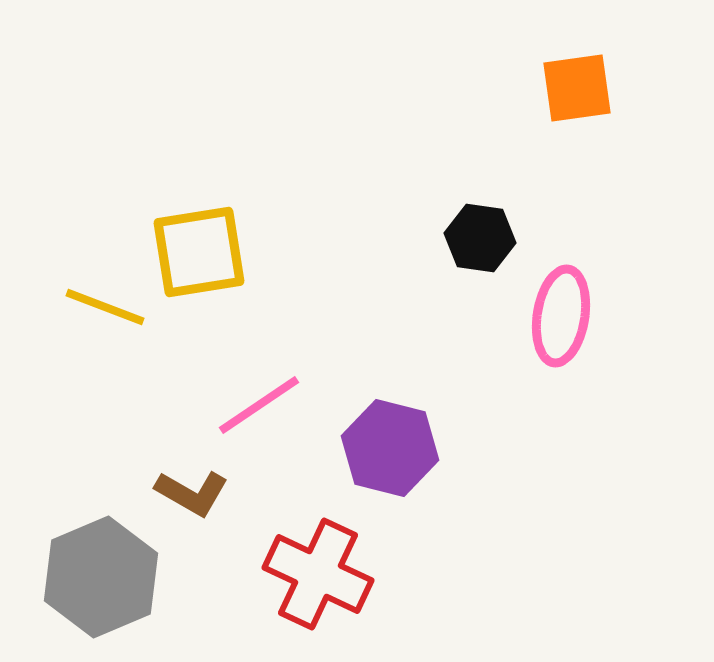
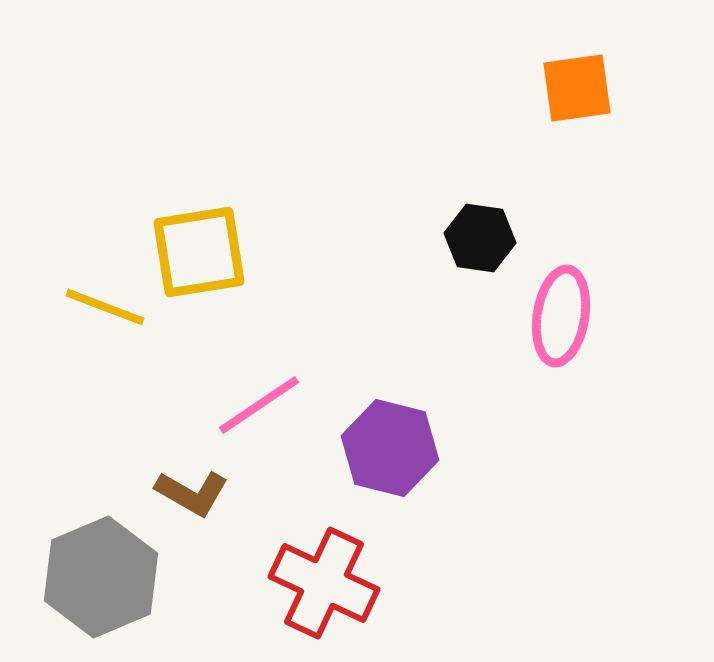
red cross: moved 6 px right, 9 px down
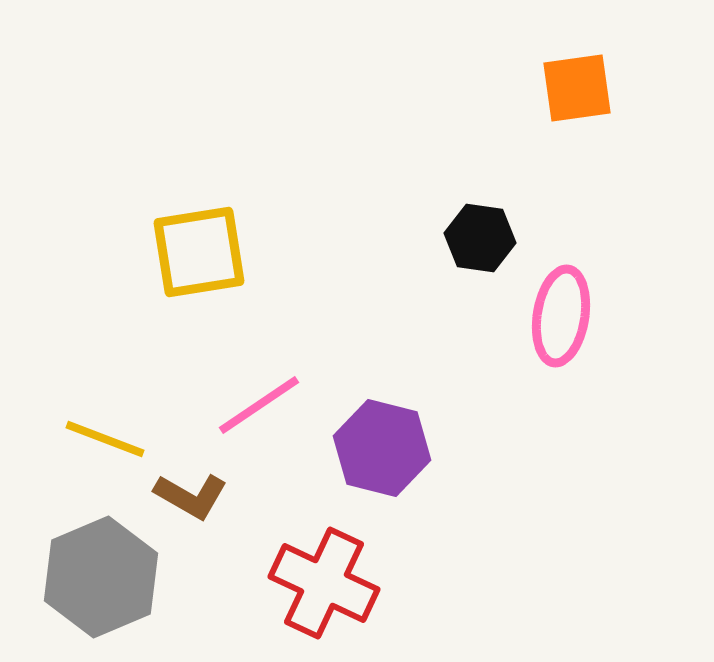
yellow line: moved 132 px down
purple hexagon: moved 8 px left
brown L-shape: moved 1 px left, 3 px down
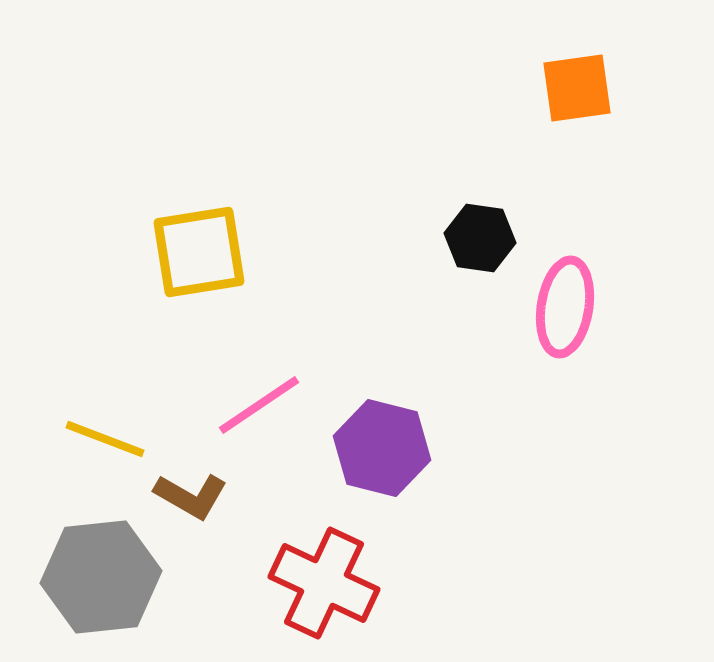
pink ellipse: moved 4 px right, 9 px up
gray hexagon: rotated 17 degrees clockwise
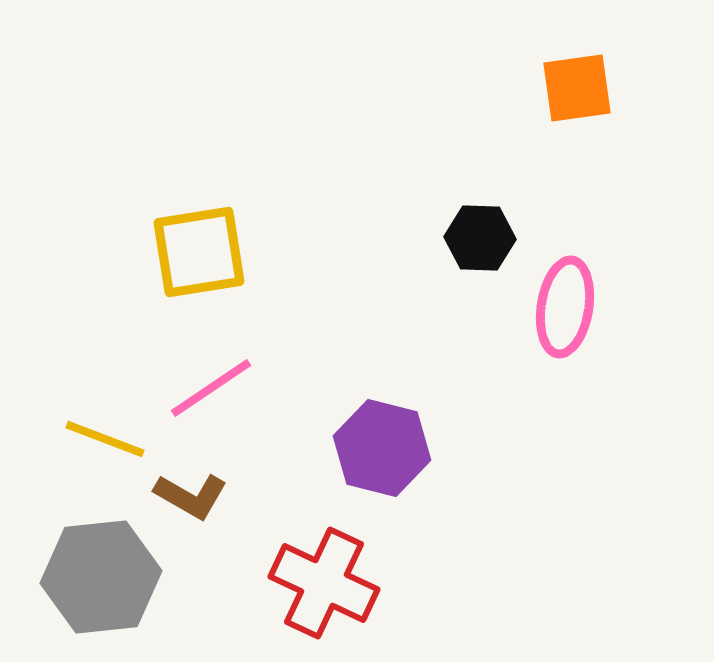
black hexagon: rotated 6 degrees counterclockwise
pink line: moved 48 px left, 17 px up
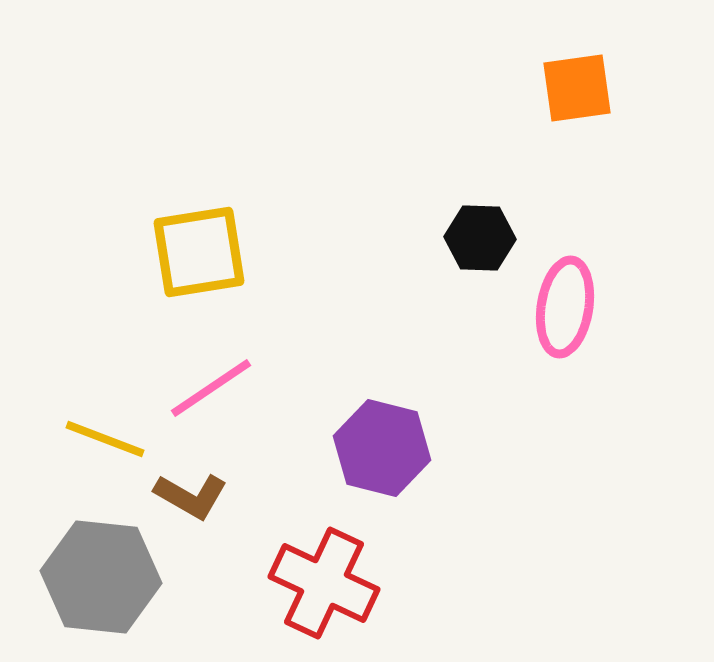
gray hexagon: rotated 12 degrees clockwise
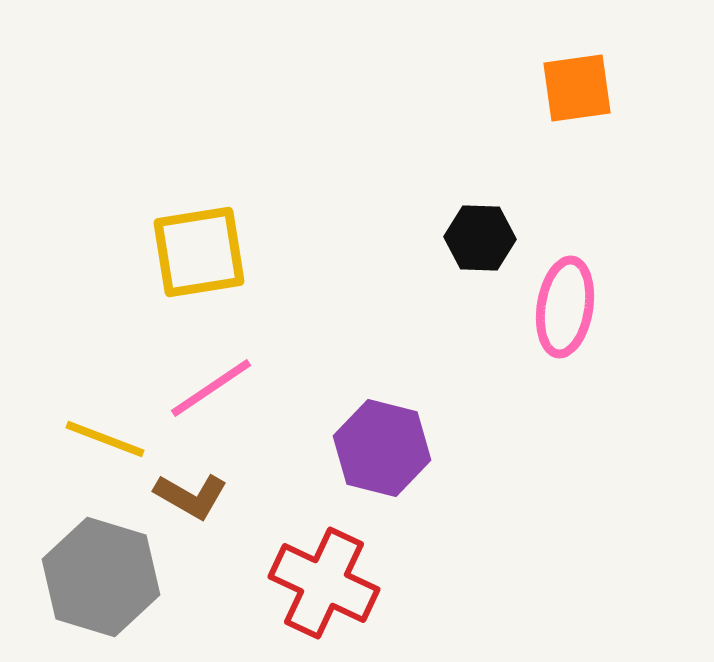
gray hexagon: rotated 11 degrees clockwise
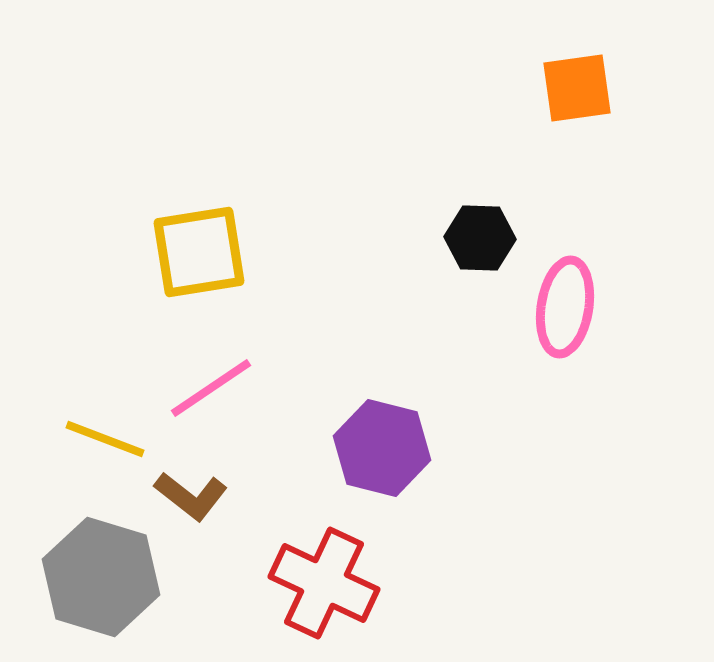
brown L-shape: rotated 8 degrees clockwise
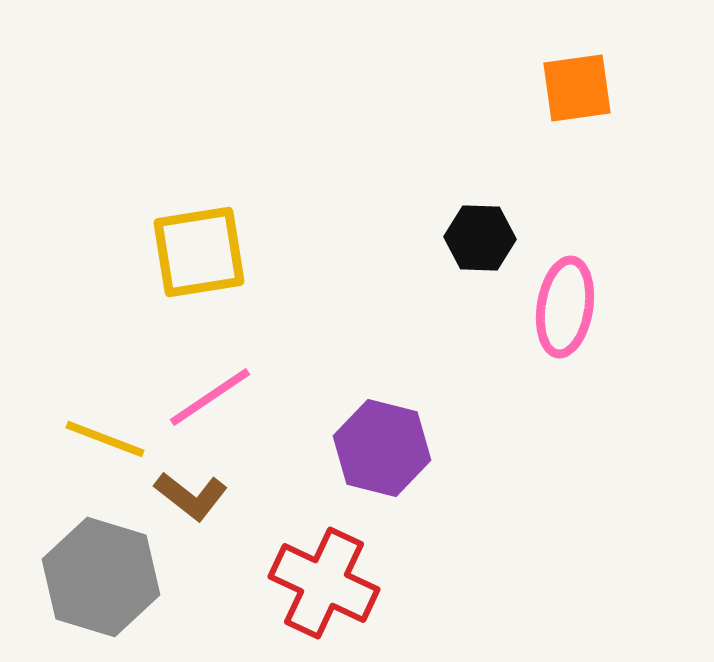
pink line: moved 1 px left, 9 px down
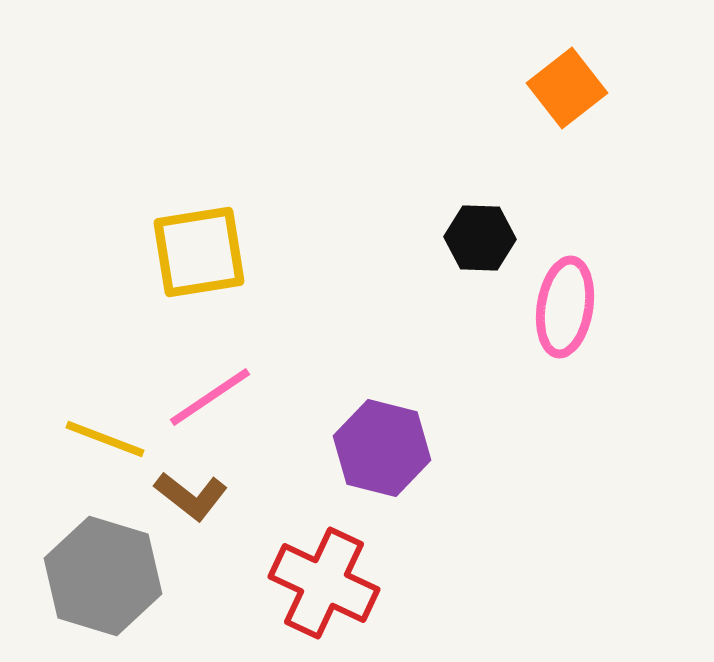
orange square: moved 10 px left; rotated 30 degrees counterclockwise
gray hexagon: moved 2 px right, 1 px up
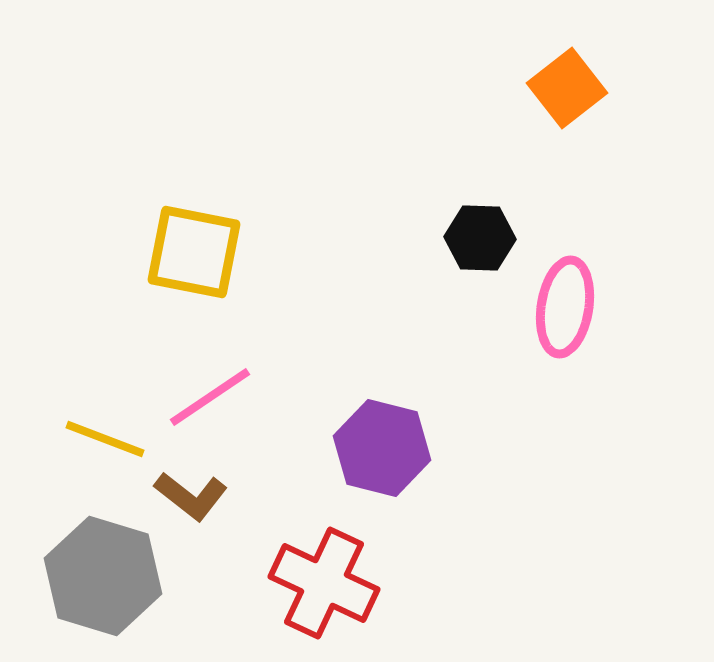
yellow square: moved 5 px left; rotated 20 degrees clockwise
